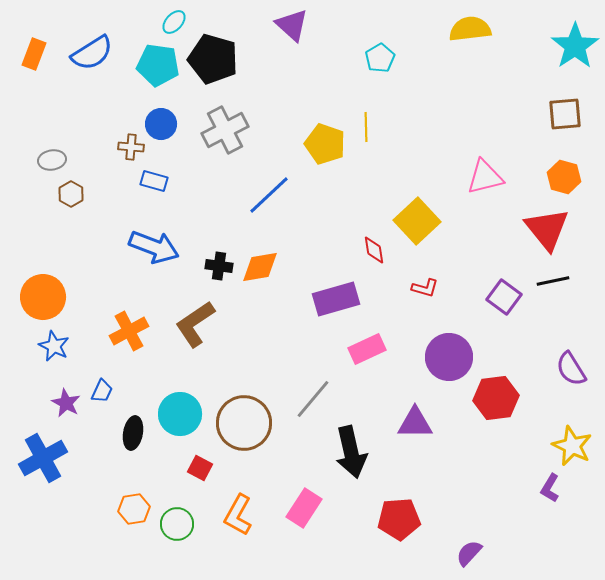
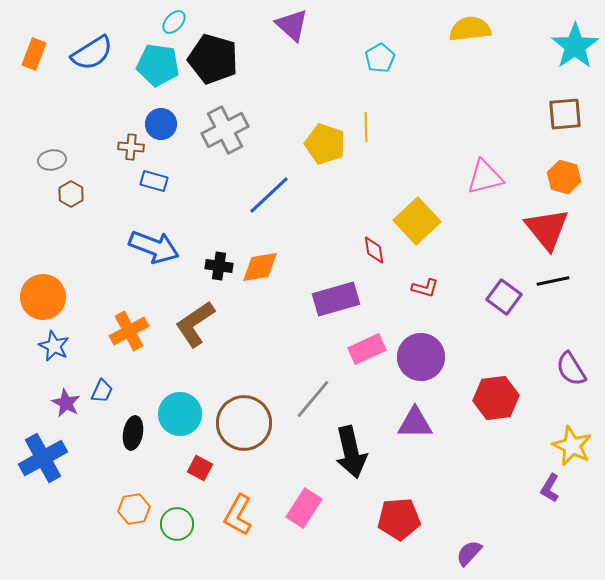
purple circle at (449, 357): moved 28 px left
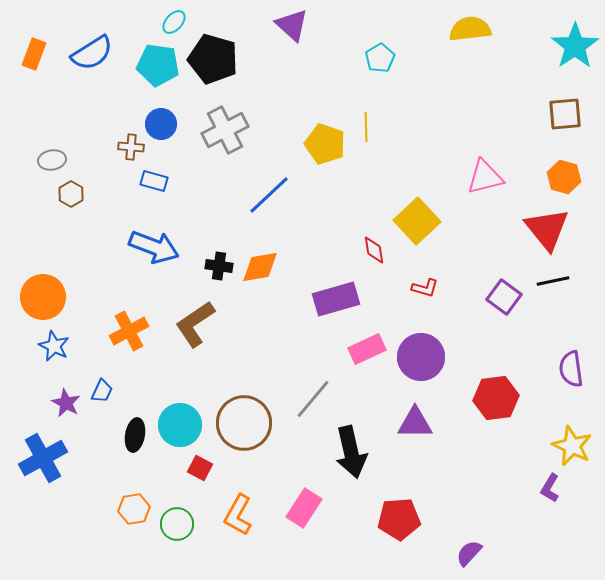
purple semicircle at (571, 369): rotated 24 degrees clockwise
cyan circle at (180, 414): moved 11 px down
black ellipse at (133, 433): moved 2 px right, 2 px down
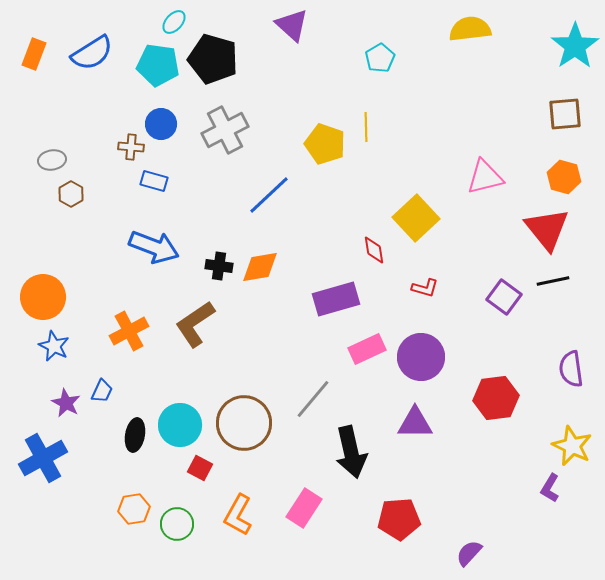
yellow square at (417, 221): moved 1 px left, 3 px up
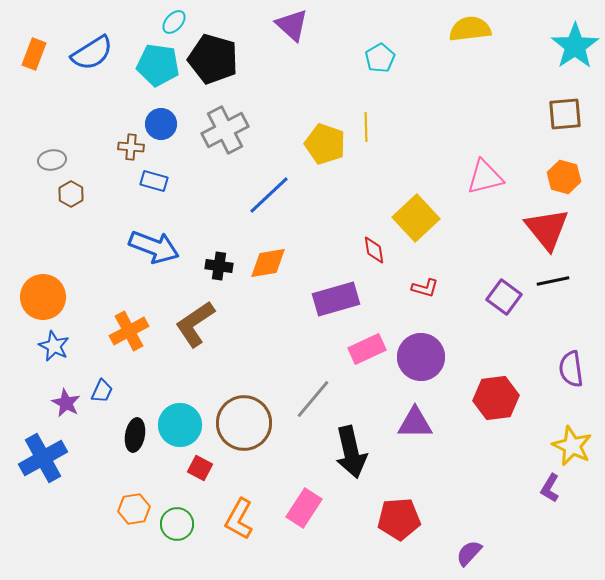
orange diamond at (260, 267): moved 8 px right, 4 px up
orange L-shape at (238, 515): moved 1 px right, 4 px down
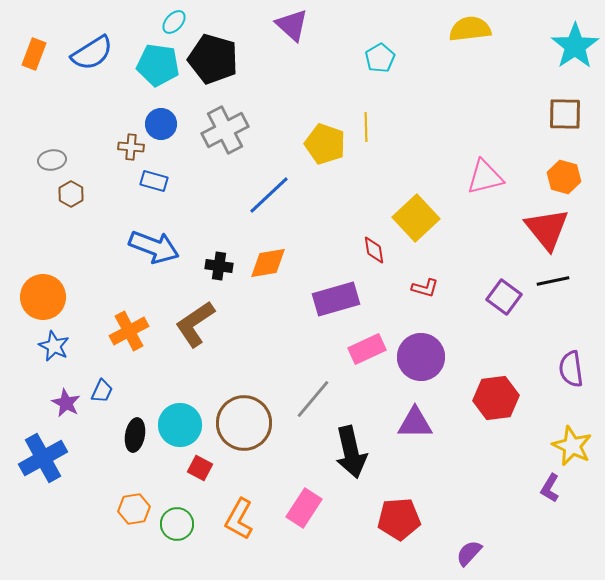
brown square at (565, 114): rotated 6 degrees clockwise
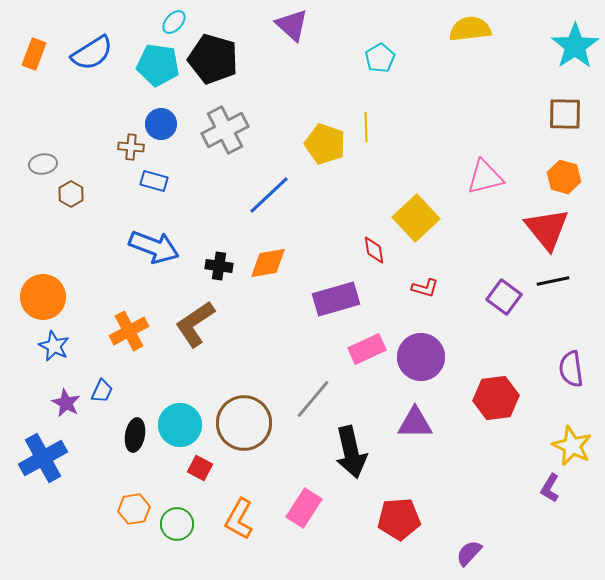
gray ellipse at (52, 160): moved 9 px left, 4 px down
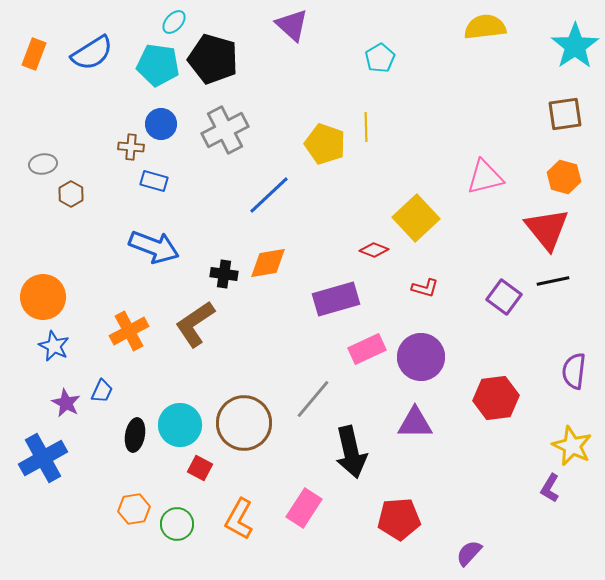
yellow semicircle at (470, 29): moved 15 px right, 2 px up
brown square at (565, 114): rotated 9 degrees counterclockwise
red diamond at (374, 250): rotated 60 degrees counterclockwise
black cross at (219, 266): moved 5 px right, 8 px down
purple semicircle at (571, 369): moved 3 px right, 2 px down; rotated 15 degrees clockwise
